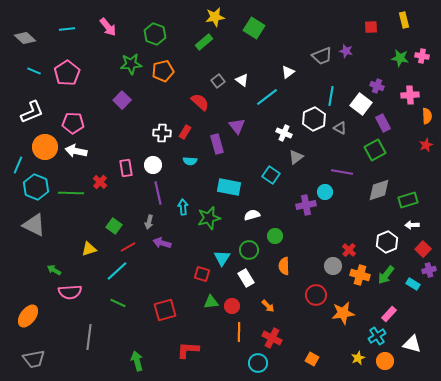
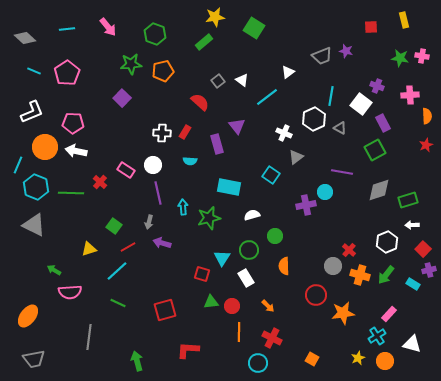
purple square at (122, 100): moved 2 px up
pink rectangle at (126, 168): moved 2 px down; rotated 48 degrees counterclockwise
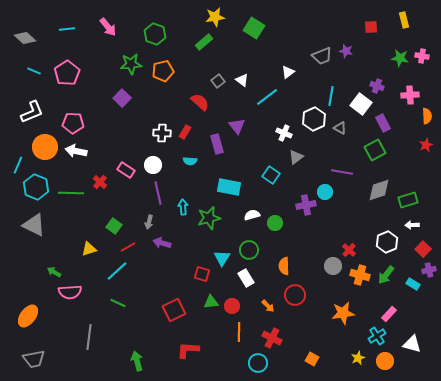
green circle at (275, 236): moved 13 px up
green arrow at (54, 270): moved 2 px down
red circle at (316, 295): moved 21 px left
red square at (165, 310): moved 9 px right; rotated 10 degrees counterclockwise
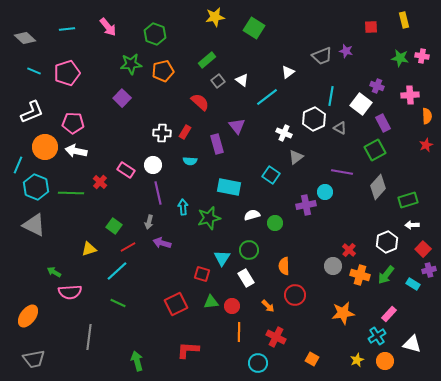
green rectangle at (204, 42): moved 3 px right, 18 px down
pink pentagon at (67, 73): rotated 15 degrees clockwise
gray diamond at (379, 190): moved 1 px left, 3 px up; rotated 30 degrees counterclockwise
red square at (174, 310): moved 2 px right, 6 px up
red cross at (272, 338): moved 4 px right, 1 px up
yellow star at (358, 358): moved 1 px left, 2 px down
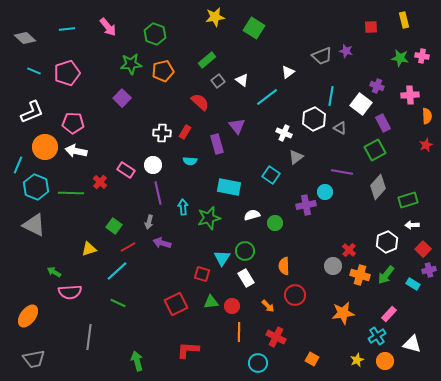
green circle at (249, 250): moved 4 px left, 1 px down
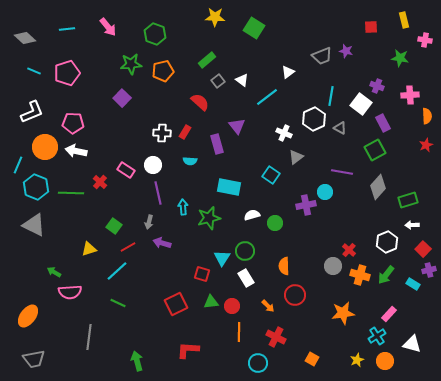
yellow star at (215, 17): rotated 12 degrees clockwise
pink cross at (422, 56): moved 3 px right, 16 px up
